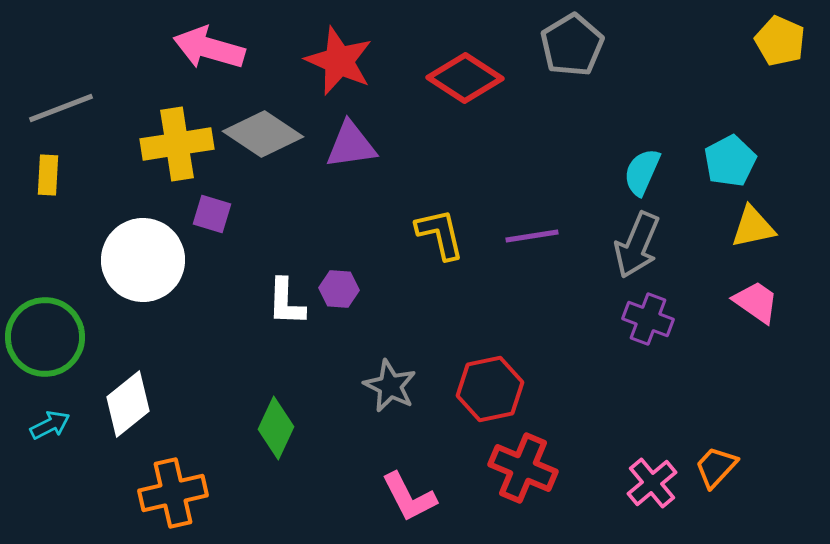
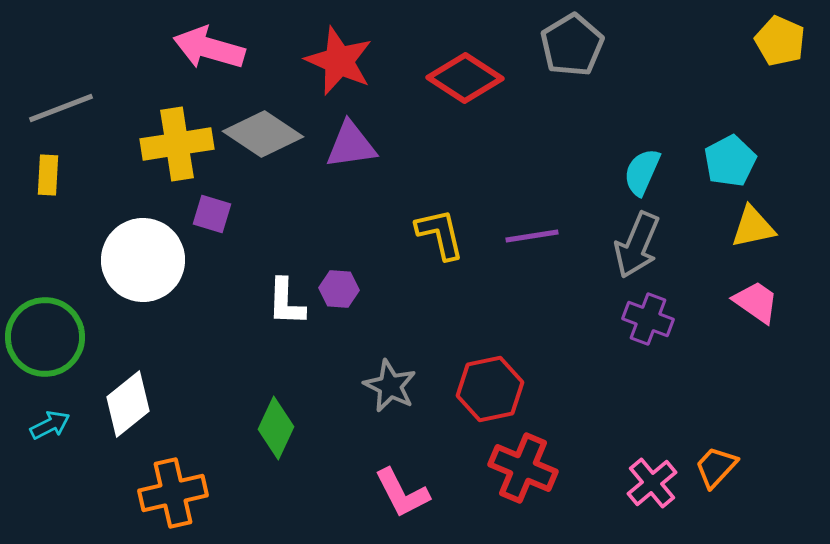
pink L-shape: moved 7 px left, 4 px up
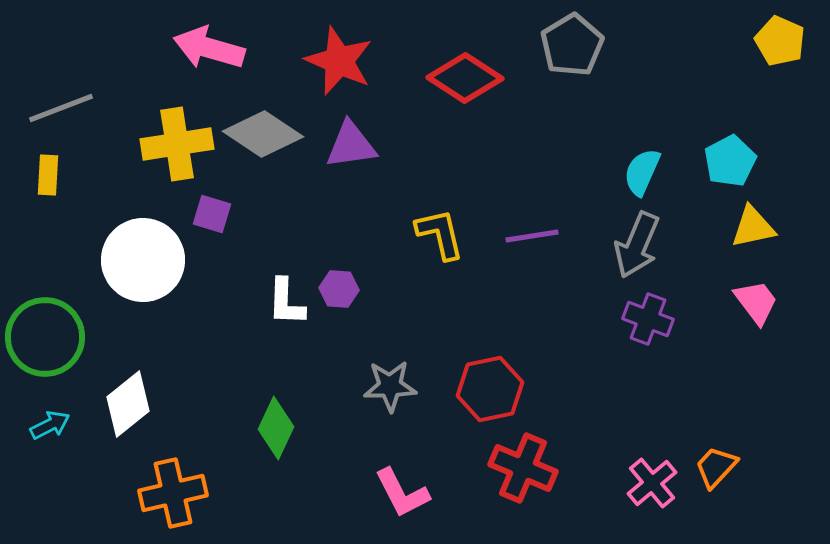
pink trapezoid: rotated 18 degrees clockwise
gray star: rotated 28 degrees counterclockwise
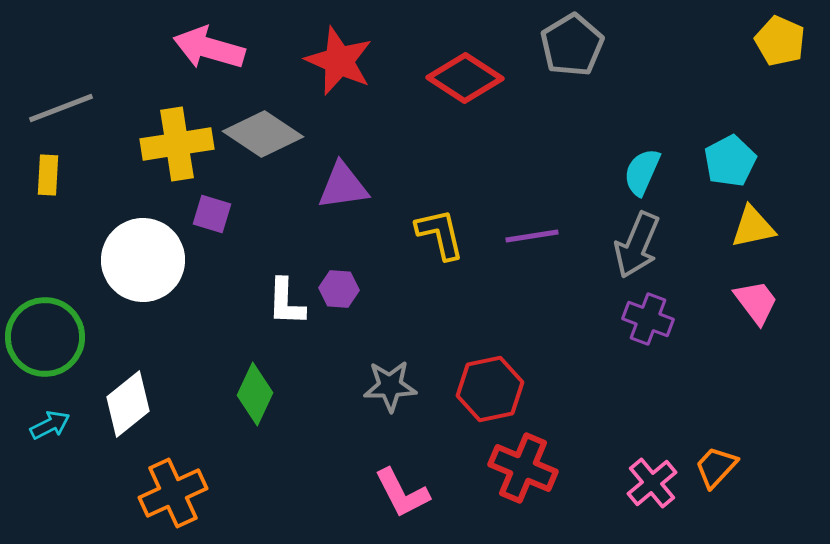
purple triangle: moved 8 px left, 41 px down
green diamond: moved 21 px left, 34 px up
orange cross: rotated 12 degrees counterclockwise
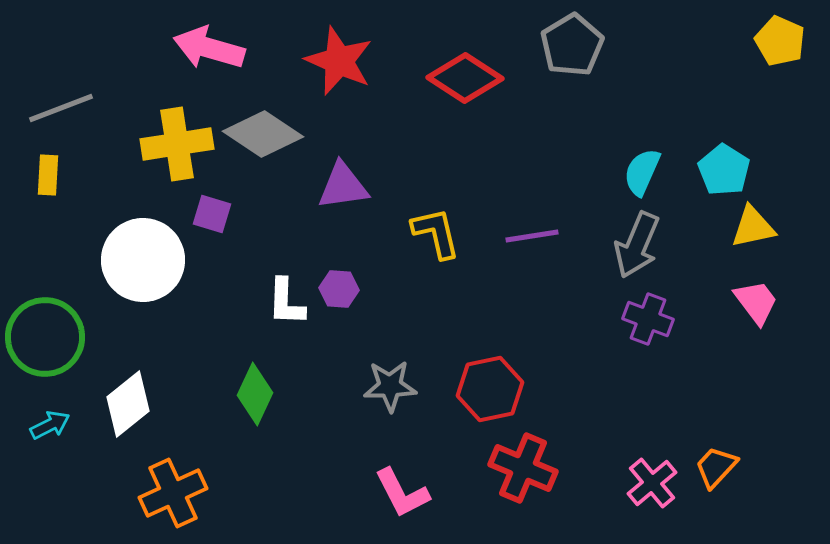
cyan pentagon: moved 6 px left, 9 px down; rotated 12 degrees counterclockwise
yellow L-shape: moved 4 px left, 1 px up
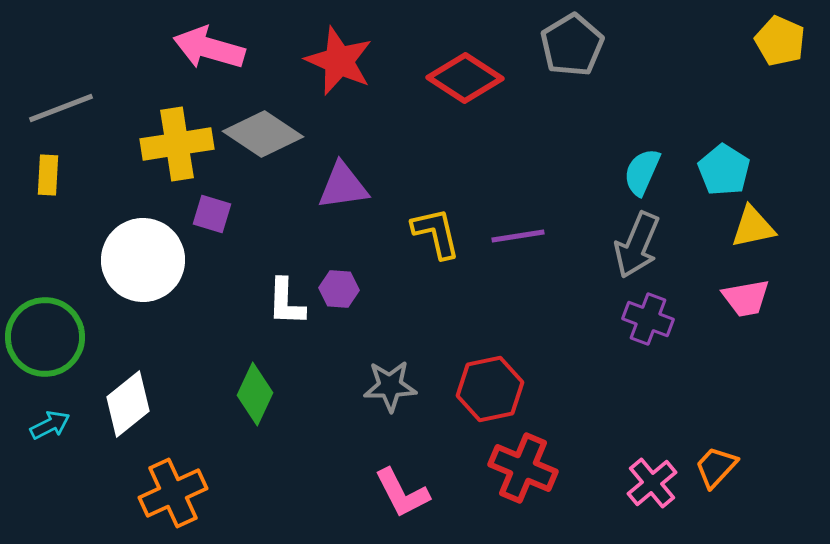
purple line: moved 14 px left
pink trapezoid: moved 10 px left, 4 px up; rotated 117 degrees clockwise
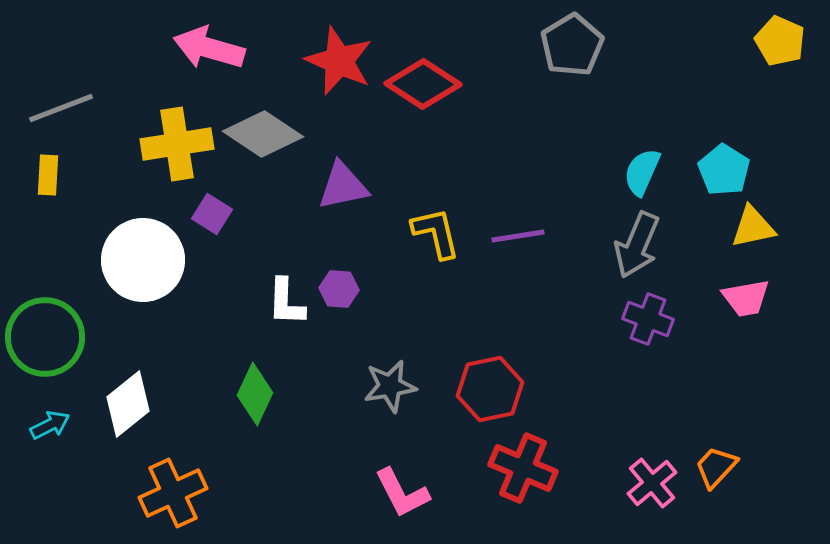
red diamond: moved 42 px left, 6 px down
purple triangle: rotated 4 degrees counterclockwise
purple square: rotated 15 degrees clockwise
gray star: rotated 8 degrees counterclockwise
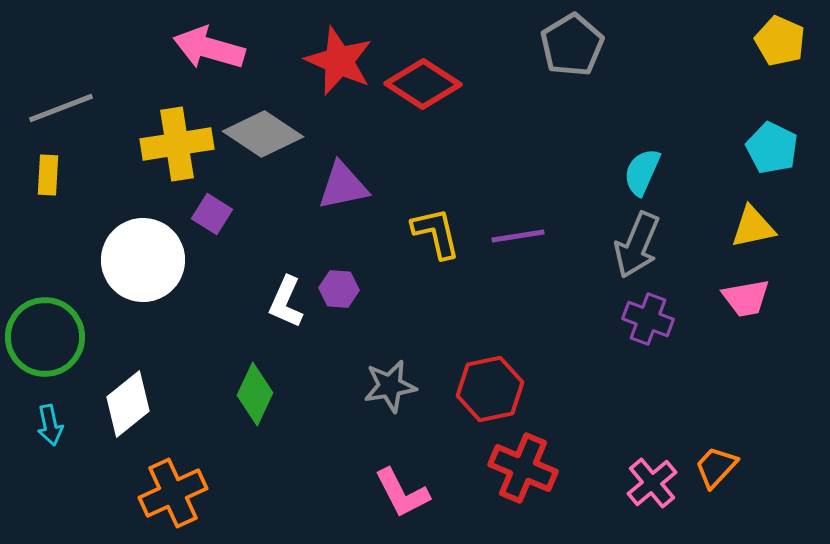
cyan pentagon: moved 48 px right, 22 px up; rotated 6 degrees counterclockwise
white L-shape: rotated 22 degrees clockwise
cyan arrow: rotated 105 degrees clockwise
